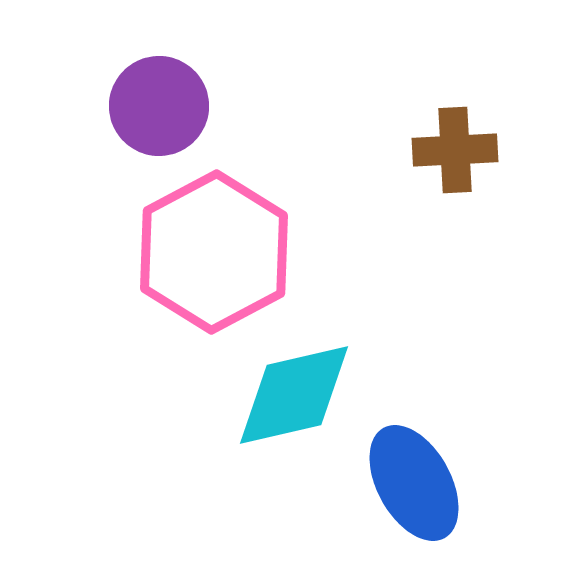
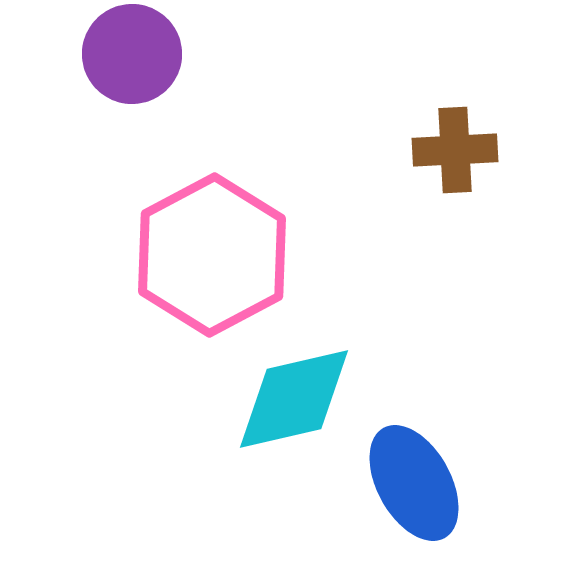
purple circle: moved 27 px left, 52 px up
pink hexagon: moved 2 px left, 3 px down
cyan diamond: moved 4 px down
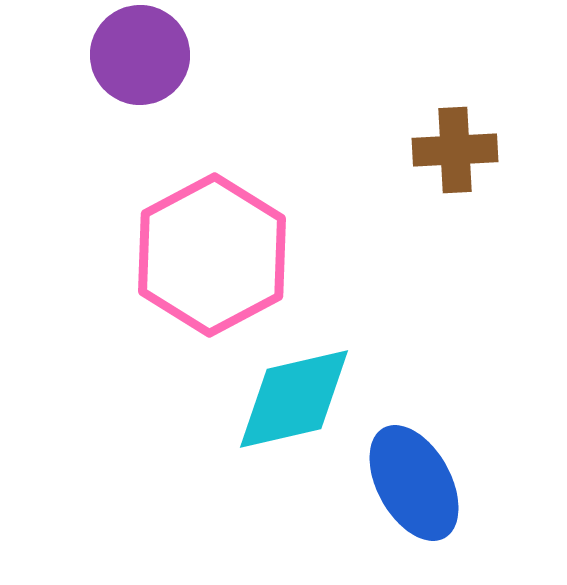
purple circle: moved 8 px right, 1 px down
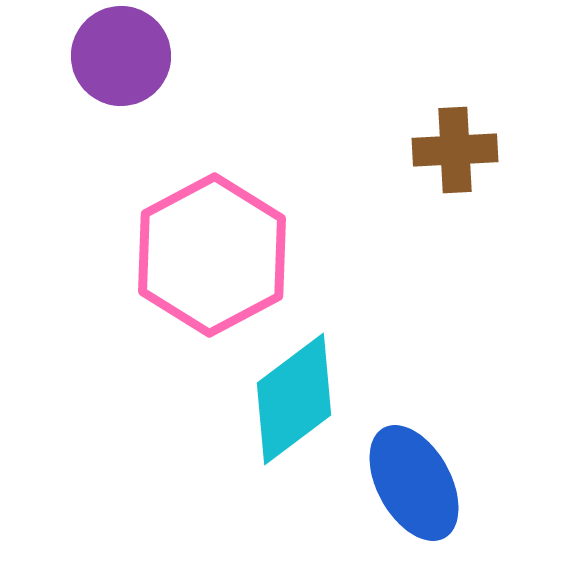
purple circle: moved 19 px left, 1 px down
cyan diamond: rotated 24 degrees counterclockwise
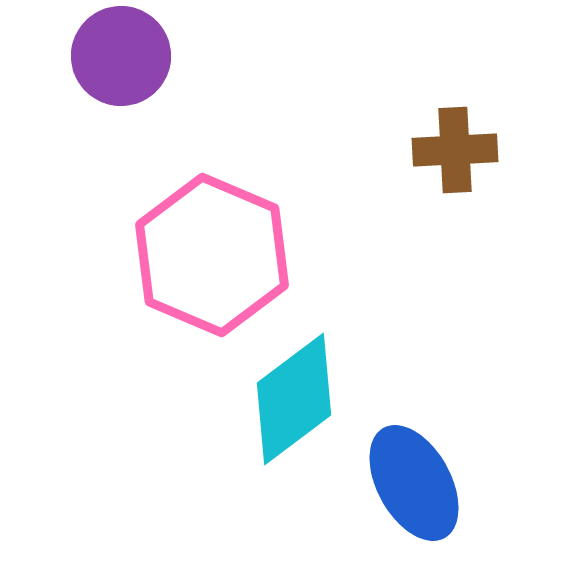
pink hexagon: rotated 9 degrees counterclockwise
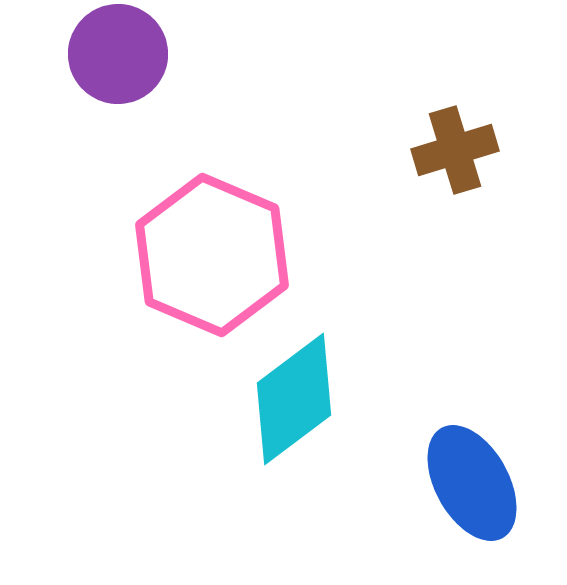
purple circle: moved 3 px left, 2 px up
brown cross: rotated 14 degrees counterclockwise
blue ellipse: moved 58 px right
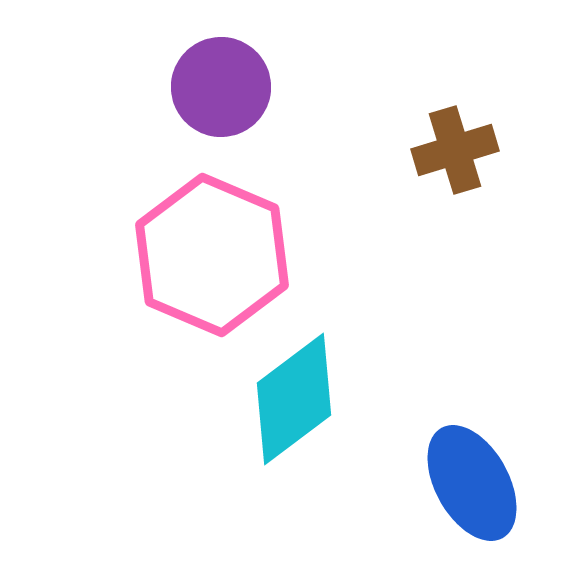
purple circle: moved 103 px right, 33 px down
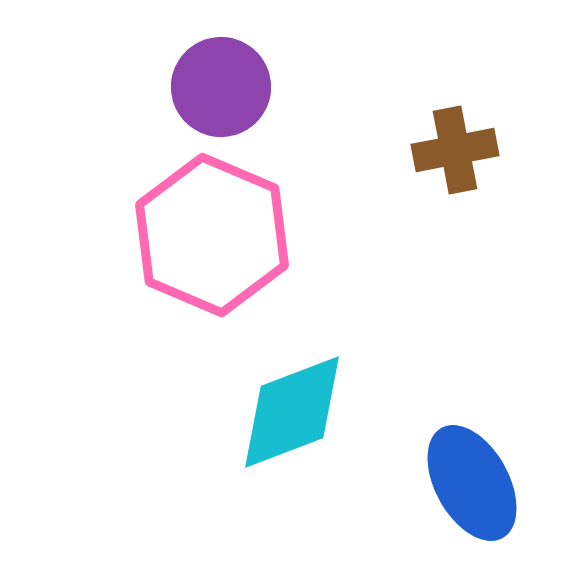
brown cross: rotated 6 degrees clockwise
pink hexagon: moved 20 px up
cyan diamond: moved 2 px left, 13 px down; rotated 16 degrees clockwise
